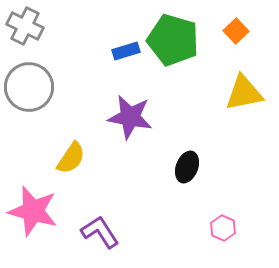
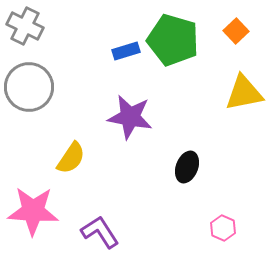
pink star: rotated 12 degrees counterclockwise
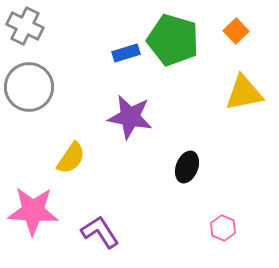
blue rectangle: moved 2 px down
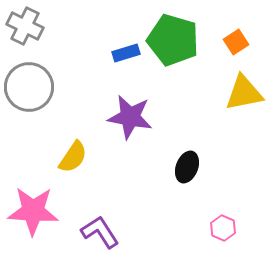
orange square: moved 11 px down; rotated 10 degrees clockwise
yellow semicircle: moved 2 px right, 1 px up
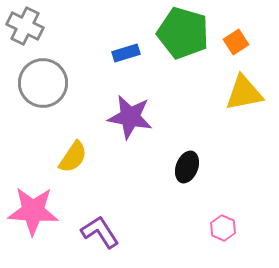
green pentagon: moved 10 px right, 7 px up
gray circle: moved 14 px right, 4 px up
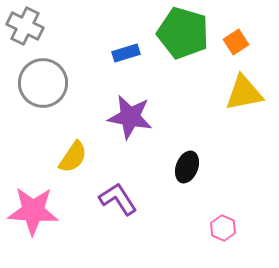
purple L-shape: moved 18 px right, 33 px up
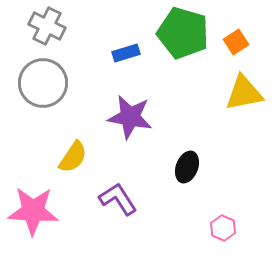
gray cross: moved 22 px right
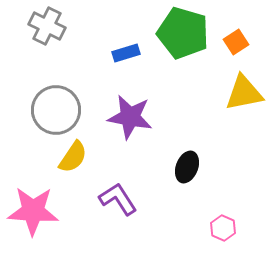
gray circle: moved 13 px right, 27 px down
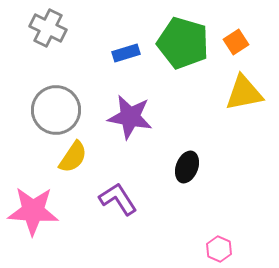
gray cross: moved 1 px right, 2 px down
green pentagon: moved 10 px down
pink hexagon: moved 4 px left, 21 px down
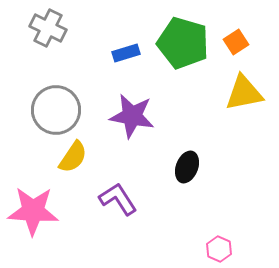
purple star: moved 2 px right, 1 px up
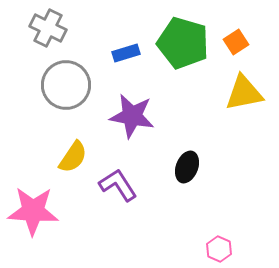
gray circle: moved 10 px right, 25 px up
purple L-shape: moved 14 px up
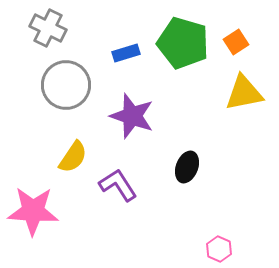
purple star: rotated 9 degrees clockwise
